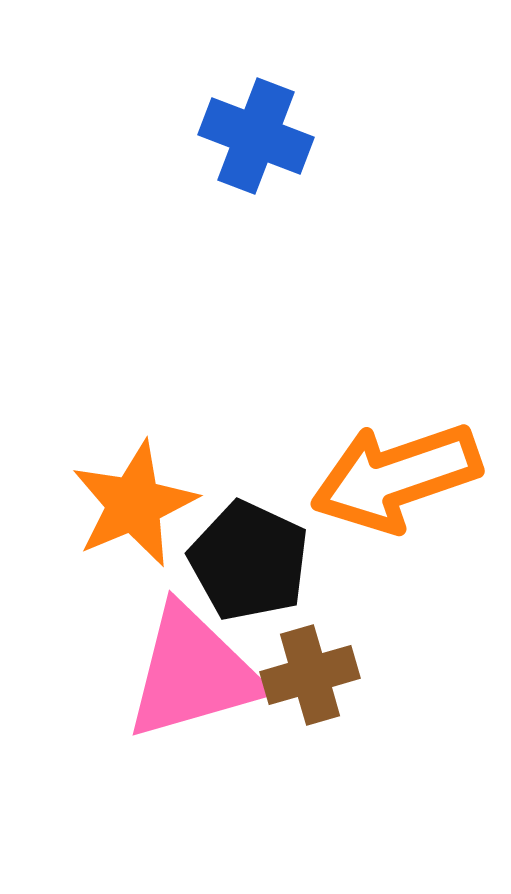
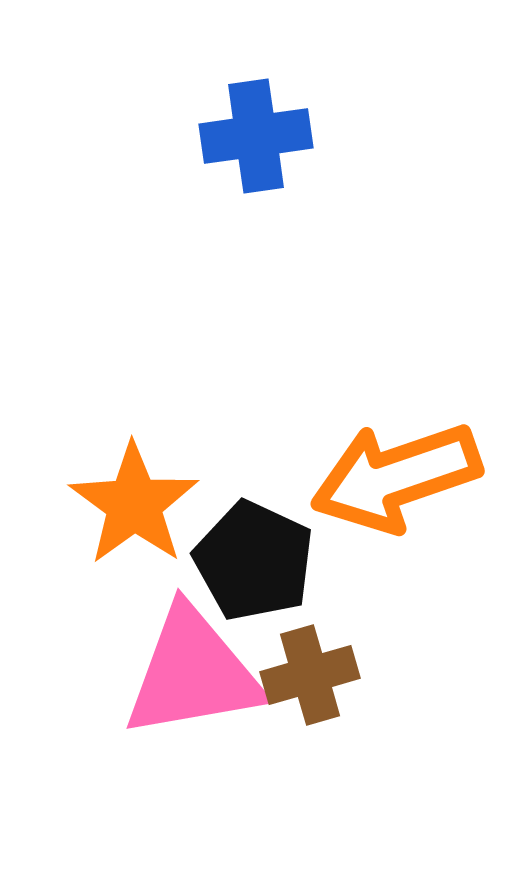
blue cross: rotated 29 degrees counterclockwise
orange star: rotated 13 degrees counterclockwise
black pentagon: moved 5 px right
pink triangle: rotated 6 degrees clockwise
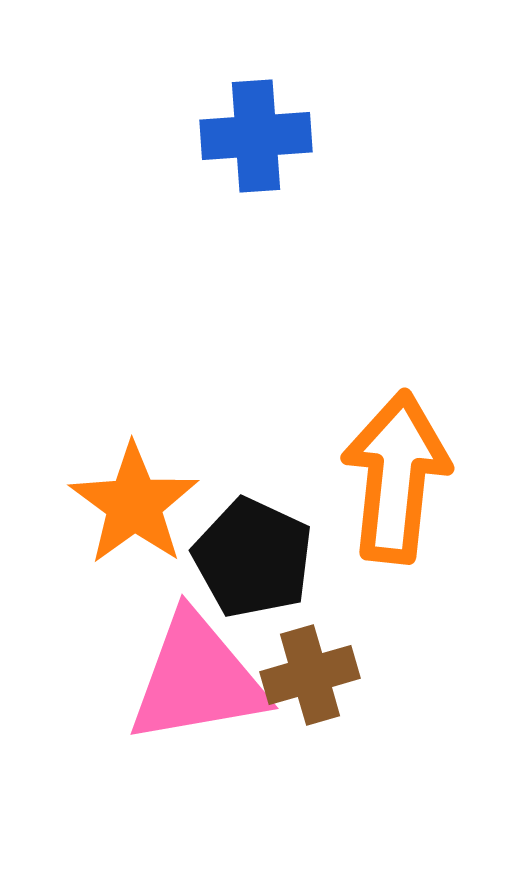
blue cross: rotated 4 degrees clockwise
orange arrow: rotated 115 degrees clockwise
black pentagon: moved 1 px left, 3 px up
pink triangle: moved 4 px right, 6 px down
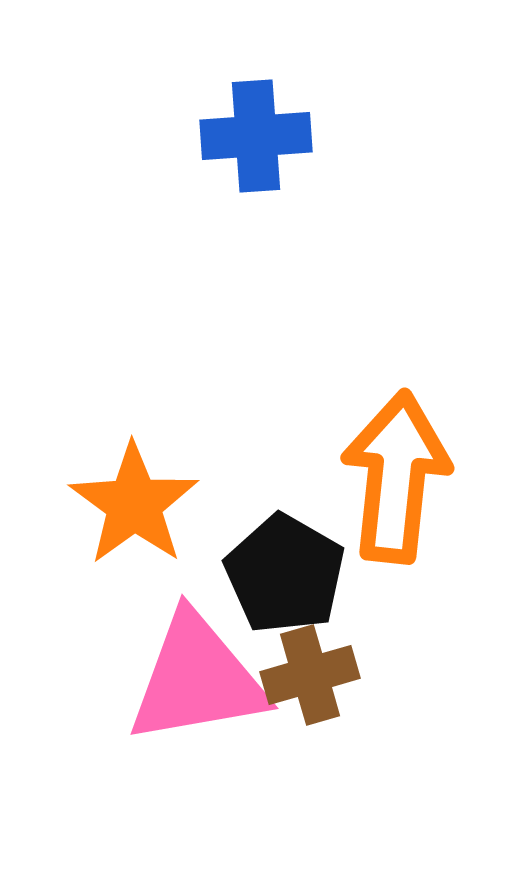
black pentagon: moved 32 px right, 16 px down; rotated 5 degrees clockwise
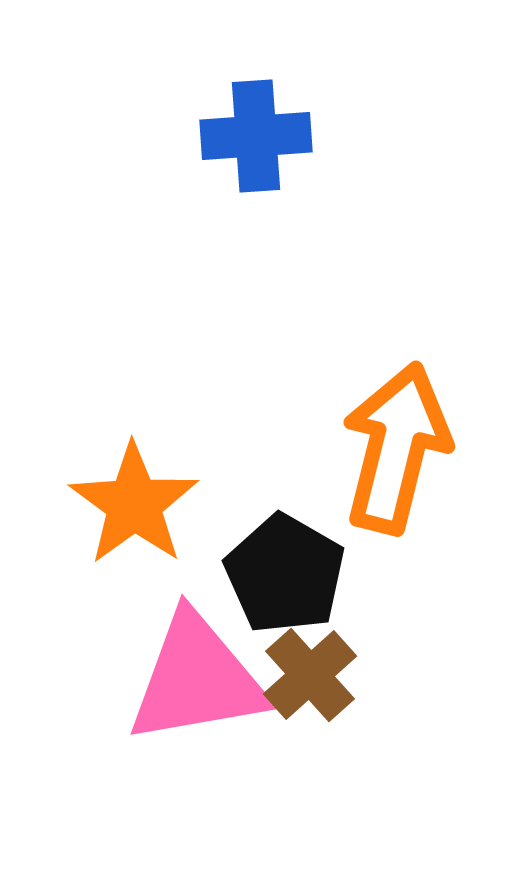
orange arrow: moved 29 px up; rotated 8 degrees clockwise
brown cross: rotated 26 degrees counterclockwise
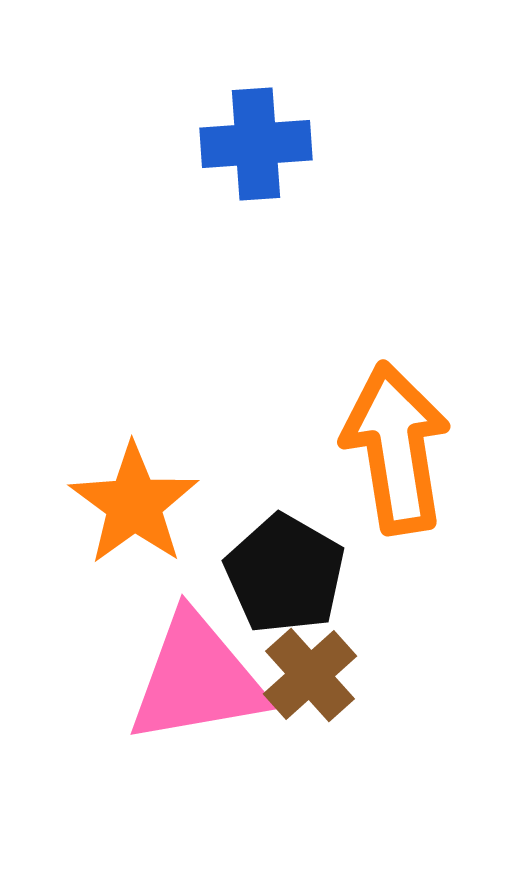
blue cross: moved 8 px down
orange arrow: rotated 23 degrees counterclockwise
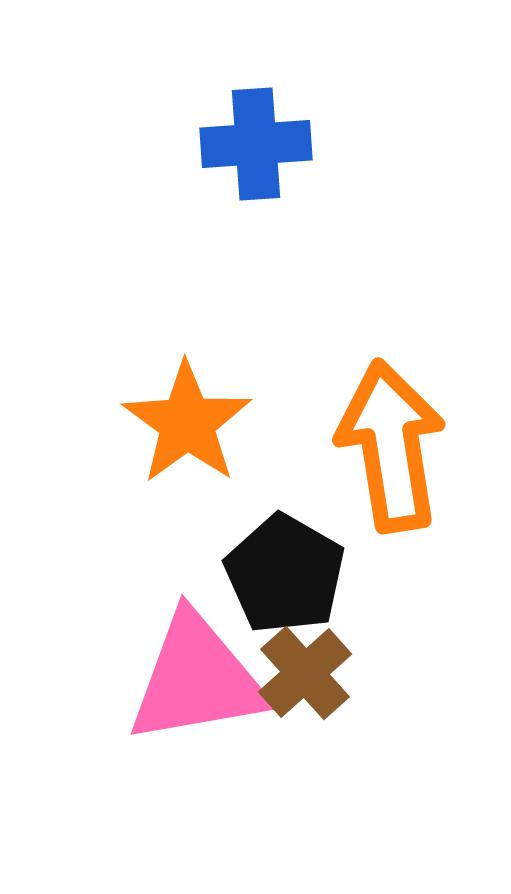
orange arrow: moved 5 px left, 2 px up
orange star: moved 53 px right, 81 px up
brown cross: moved 5 px left, 2 px up
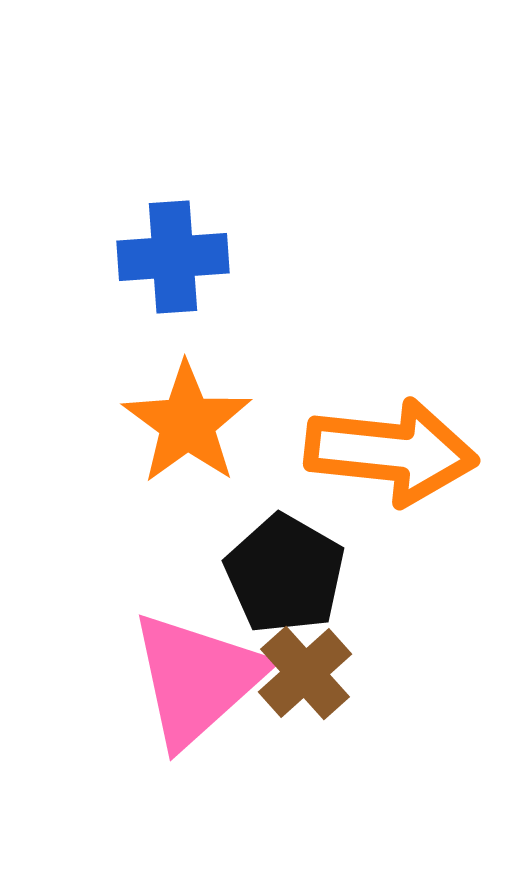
blue cross: moved 83 px left, 113 px down
orange arrow: moved 6 px down; rotated 105 degrees clockwise
pink triangle: rotated 32 degrees counterclockwise
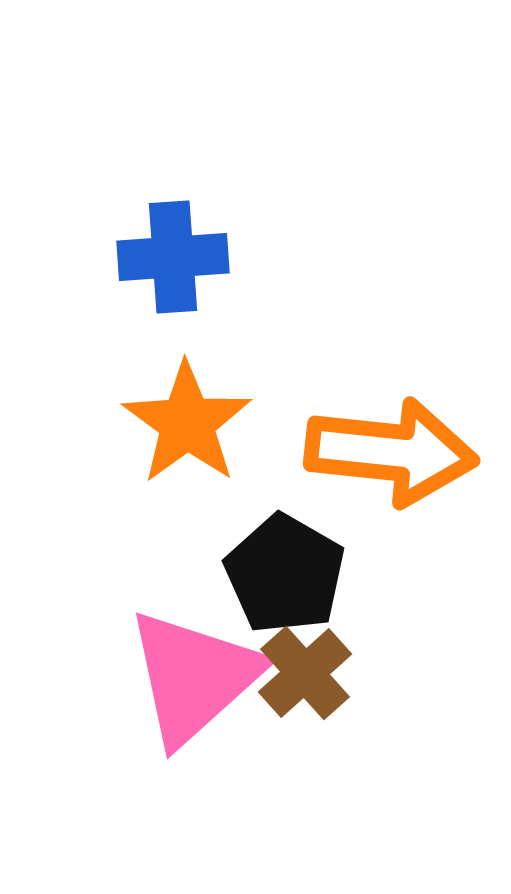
pink triangle: moved 3 px left, 2 px up
